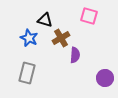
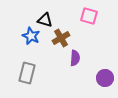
blue star: moved 2 px right, 2 px up
purple semicircle: moved 3 px down
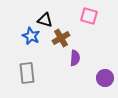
gray rectangle: rotated 20 degrees counterclockwise
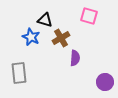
blue star: moved 1 px down
gray rectangle: moved 8 px left
purple circle: moved 4 px down
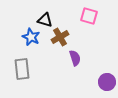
brown cross: moved 1 px left, 1 px up
purple semicircle: rotated 21 degrees counterclockwise
gray rectangle: moved 3 px right, 4 px up
purple circle: moved 2 px right
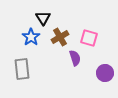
pink square: moved 22 px down
black triangle: moved 2 px left, 2 px up; rotated 42 degrees clockwise
blue star: rotated 12 degrees clockwise
purple circle: moved 2 px left, 9 px up
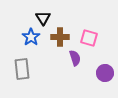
brown cross: rotated 30 degrees clockwise
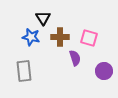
blue star: rotated 24 degrees counterclockwise
gray rectangle: moved 2 px right, 2 px down
purple circle: moved 1 px left, 2 px up
